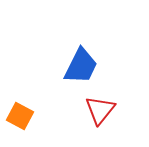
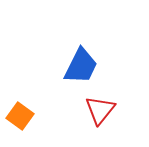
orange square: rotated 8 degrees clockwise
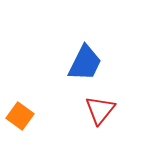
blue trapezoid: moved 4 px right, 3 px up
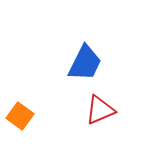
red triangle: rotated 28 degrees clockwise
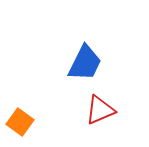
orange square: moved 6 px down
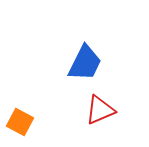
orange square: rotated 8 degrees counterclockwise
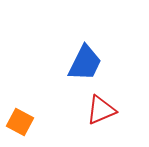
red triangle: moved 1 px right
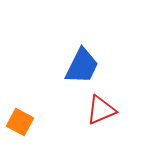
blue trapezoid: moved 3 px left, 3 px down
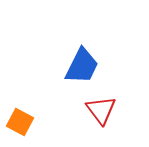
red triangle: rotated 44 degrees counterclockwise
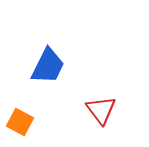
blue trapezoid: moved 34 px left
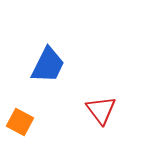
blue trapezoid: moved 1 px up
